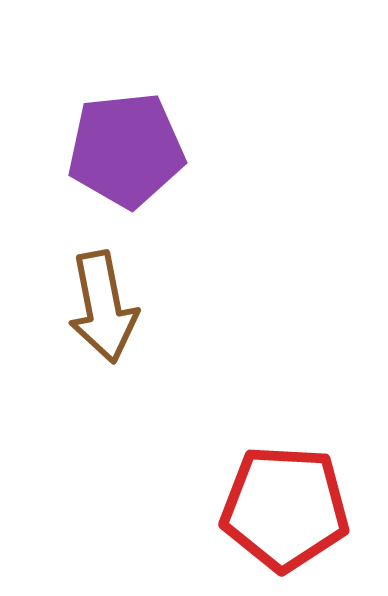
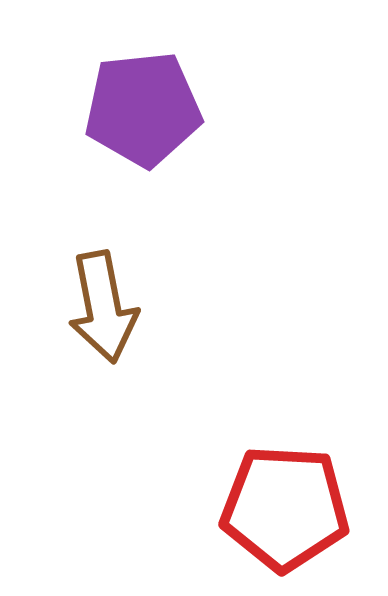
purple pentagon: moved 17 px right, 41 px up
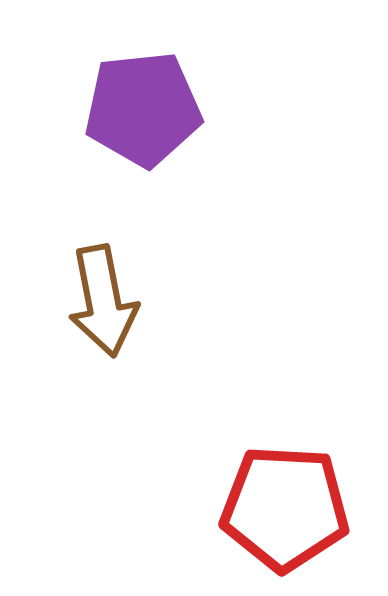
brown arrow: moved 6 px up
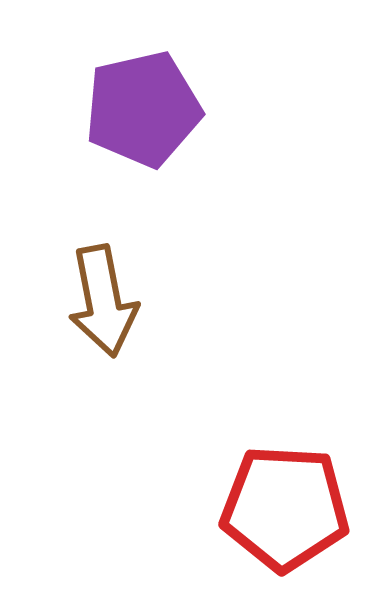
purple pentagon: rotated 7 degrees counterclockwise
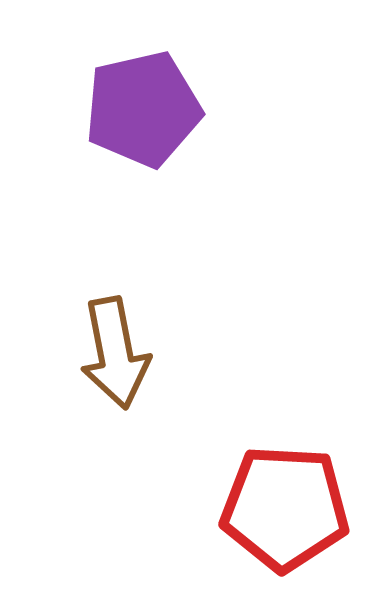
brown arrow: moved 12 px right, 52 px down
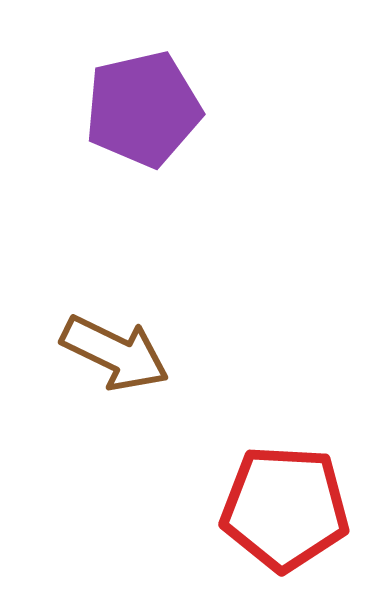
brown arrow: rotated 53 degrees counterclockwise
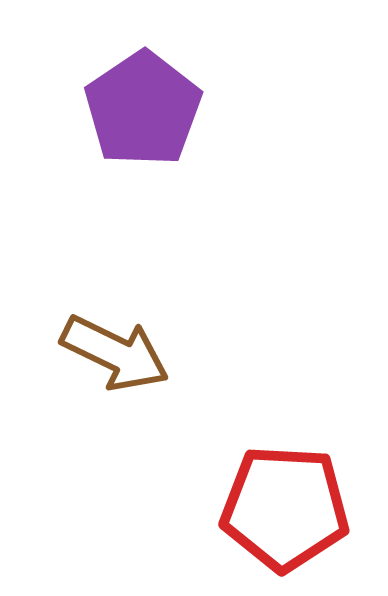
purple pentagon: rotated 21 degrees counterclockwise
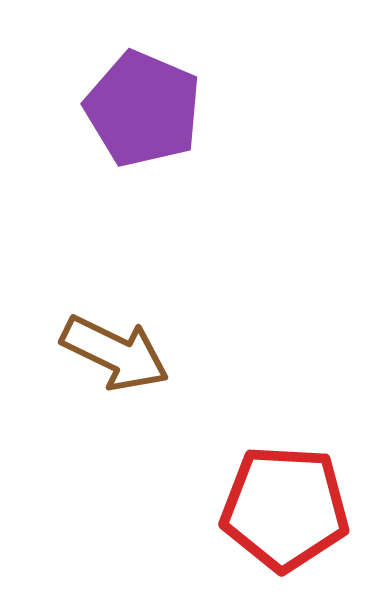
purple pentagon: rotated 15 degrees counterclockwise
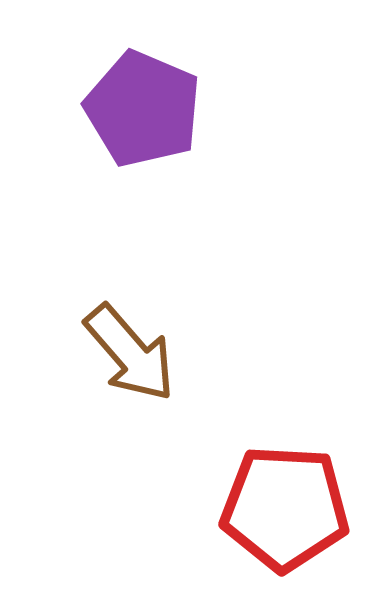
brown arrow: moved 15 px right; rotated 23 degrees clockwise
